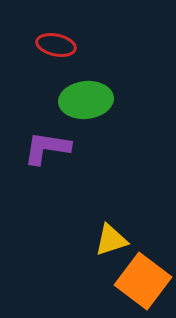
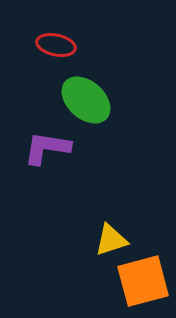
green ellipse: rotated 48 degrees clockwise
orange square: rotated 38 degrees clockwise
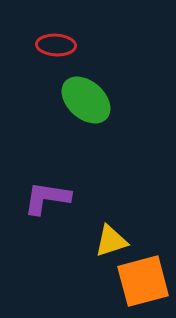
red ellipse: rotated 9 degrees counterclockwise
purple L-shape: moved 50 px down
yellow triangle: moved 1 px down
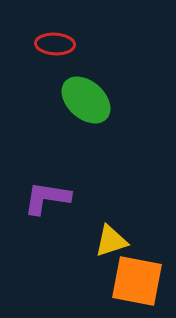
red ellipse: moved 1 px left, 1 px up
orange square: moved 6 px left; rotated 26 degrees clockwise
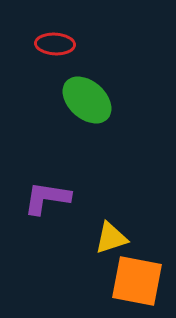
green ellipse: moved 1 px right
yellow triangle: moved 3 px up
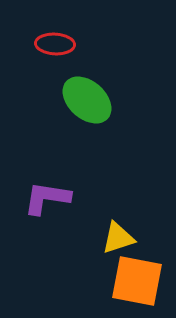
yellow triangle: moved 7 px right
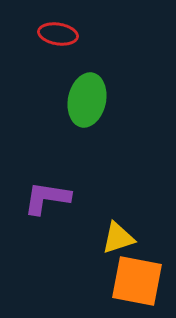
red ellipse: moved 3 px right, 10 px up; rotated 6 degrees clockwise
green ellipse: rotated 60 degrees clockwise
